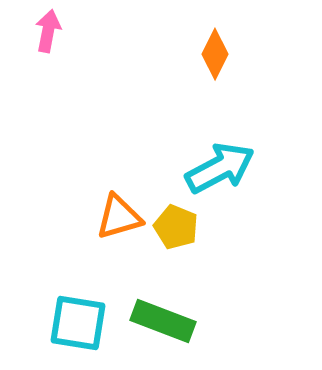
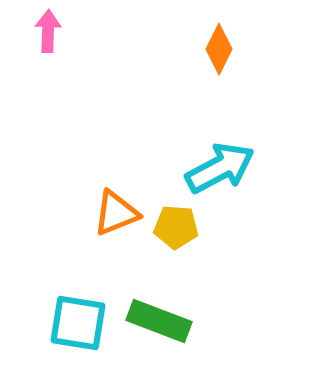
pink arrow: rotated 9 degrees counterclockwise
orange diamond: moved 4 px right, 5 px up
orange triangle: moved 3 px left, 4 px up; rotated 6 degrees counterclockwise
yellow pentagon: rotated 18 degrees counterclockwise
green rectangle: moved 4 px left
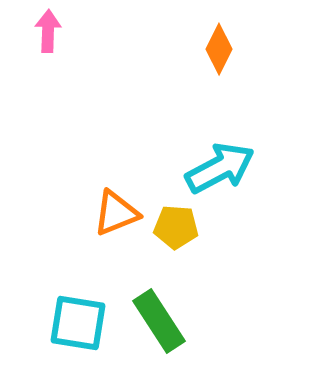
green rectangle: rotated 36 degrees clockwise
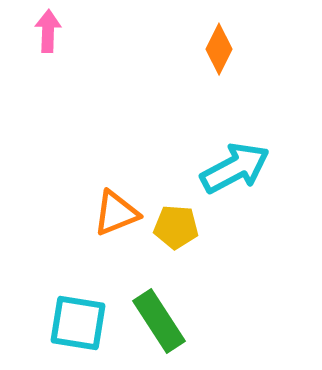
cyan arrow: moved 15 px right
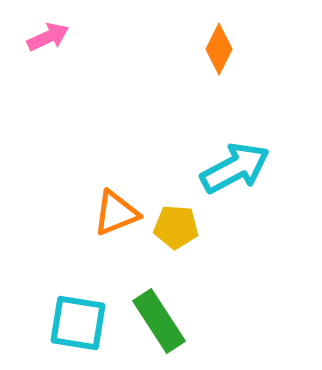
pink arrow: moved 6 px down; rotated 63 degrees clockwise
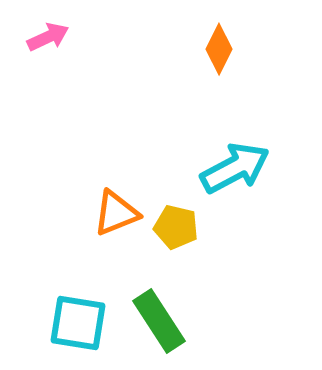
yellow pentagon: rotated 9 degrees clockwise
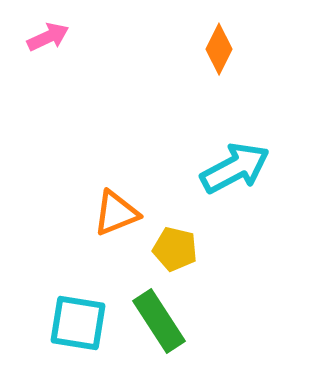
yellow pentagon: moved 1 px left, 22 px down
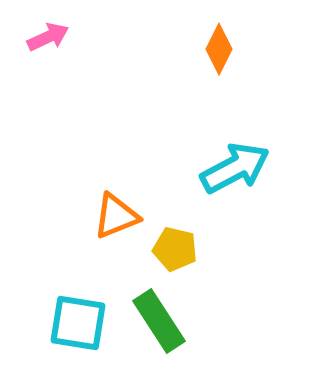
orange triangle: moved 3 px down
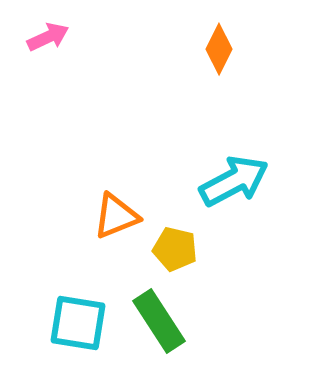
cyan arrow: moved 1 px left, 13 px down
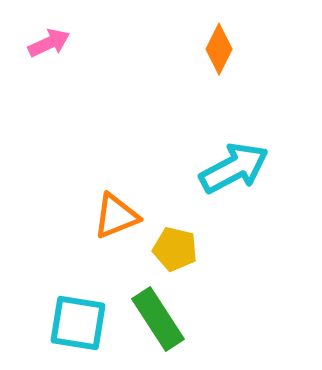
pink arrow: moved 1 px right, 6 px down
cyan arrow: moved 13 px up
green rectangle: moved 1 px left, 2 px up
